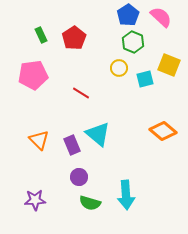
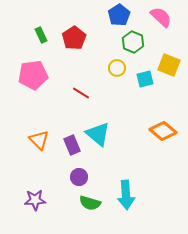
blue pentagon: moved 9 px left
yellow circle: moved 2 px left
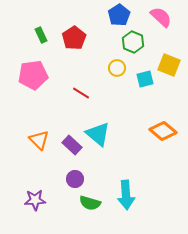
purple rectangle: rotated 24 degrees counterclockwise
purple circle: moved 4 px left, 2 px down
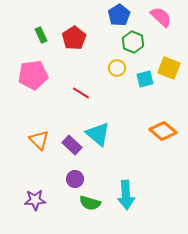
yellow square: moved 3 px down
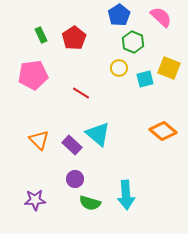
yellow circle: moved 2 px right
